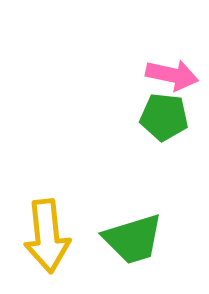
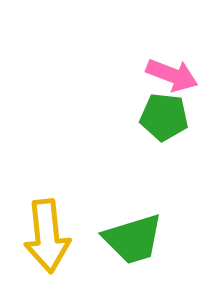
pink arrow: rotated 9 degrees clockwise
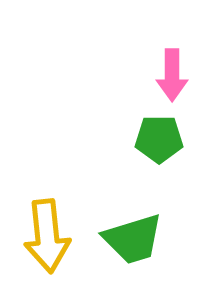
pink arrow: rotated 69 degrees clockwise
green pentagon: moved 5 px left, 22 px down; rotated 6 degrees counterclockwise
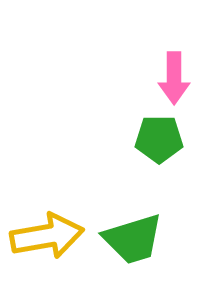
pink arrow: moved 2 px right, 3 px down
yellow arrow: rotated 94 degrees counterclockwise
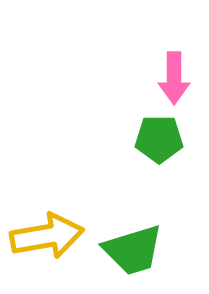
green trapezoid: moved 11 px down
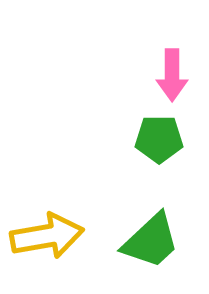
pink arrow: moved 2 px left, 3 px up
green trapezoid: moved 18 px right, 9 px up; rotated 26 degrees counterclockwise
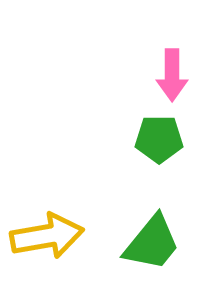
green trapezoid: moved 1 px right, 2 px down; rotated 8 degrees counterclockwise
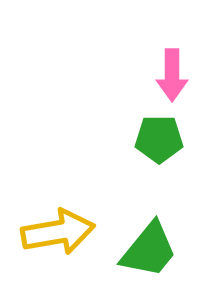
yellow arrow: moved 11 px right, 4 px up
green trapezoid: moved 3 px left, 7 px down
